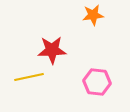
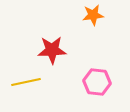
yellow line: moved 3 px left, 5 px down
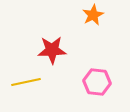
orange star: rotated 20 degrees counterclockwise
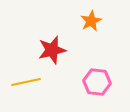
orange star: moved 2 px left, 6 px down
red star: rotated 12 degrees counterclockwise
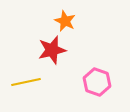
orange star: moved 26 px left; rotated 20 degrees counterclockwise
pink hexagon: rotated 12 degrees clockwise
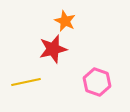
red star: moved 1 px right, 1 px up
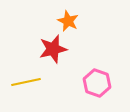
orange star: moved 3 px right
pink hexagon: moved 1 px down
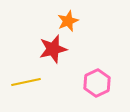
orange star: rotated 25 degrees clockwise
pink hexagon: rotated 16 degrees clockwise
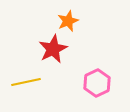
red star: rotated 12 degrees counterclockwise
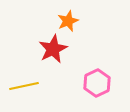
yellow line: moved 2 px left, 4 px down
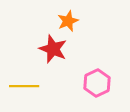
red star: rotated 24 degrees counterclockwise
yellow line: rotated 12 degrees clockwise
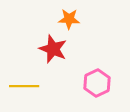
orange star: moved 1 px right, 2 px up; rotated 25 degrees clockwise
